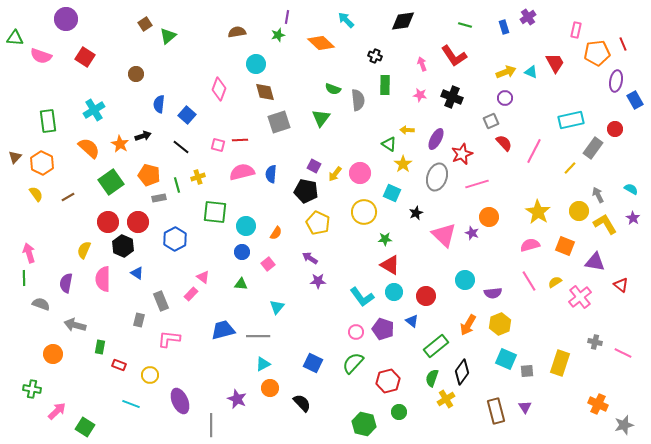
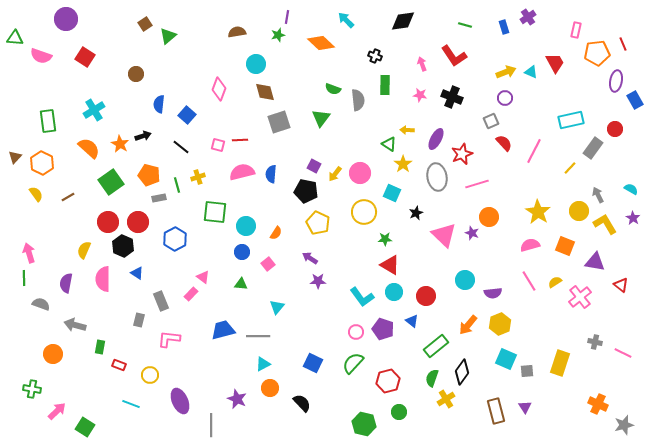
gray ellipse at (437, 177): rotated 28 degrees counterclockwise
orange arrow at (468, 325): rotated 10 degrees clockwise
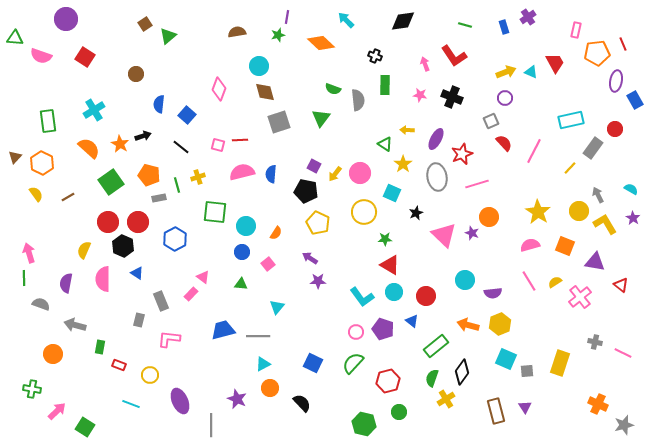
cyan circle at (256, 64): moved 3 px right, 2 px down
pink arrow at (422, 64): moved 3 px right
green triangle at (389, 144): moved 4 px left
orange arrow at (468, 325): rotated 65 degrees clockwise
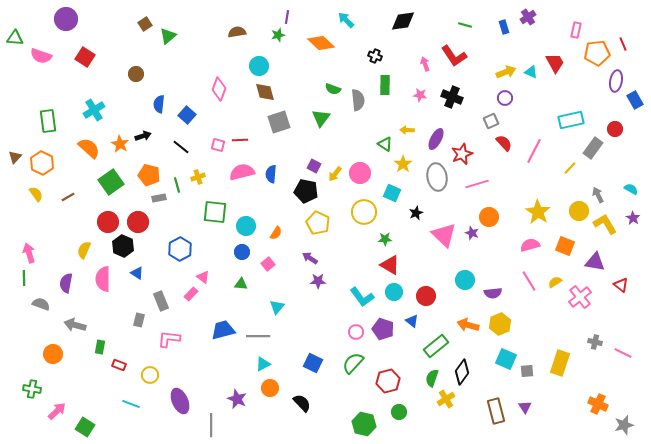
blue hexagon at (175, 239): moved 5 px right, 10 px down
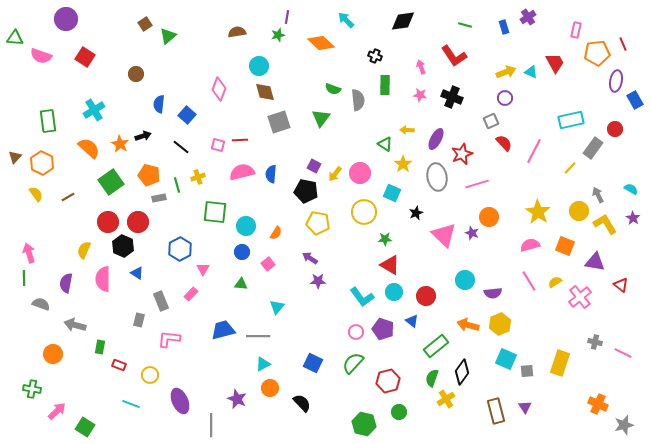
pink arrow at (425, 64): moved 4 px left, 3 px down
yellow pentagon at (318, 223): rotated 15 degrees counterclockwise
pink triangle at (203, 277): moved 8 px up; rotated 24 degrees clockwise
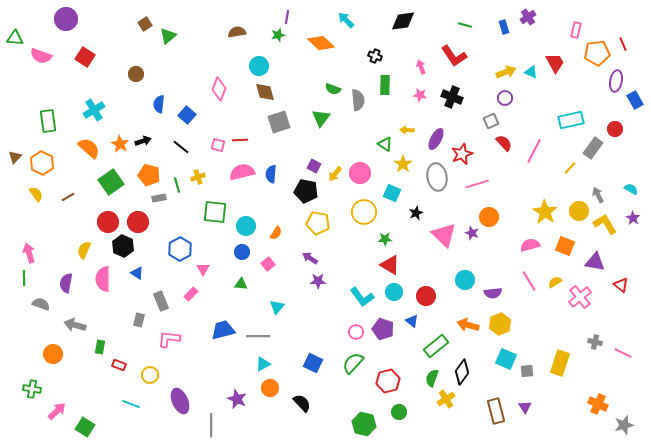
black arrow at (143, 136): moved 5 px down
yellow star at (538, 212): moved 7 px right
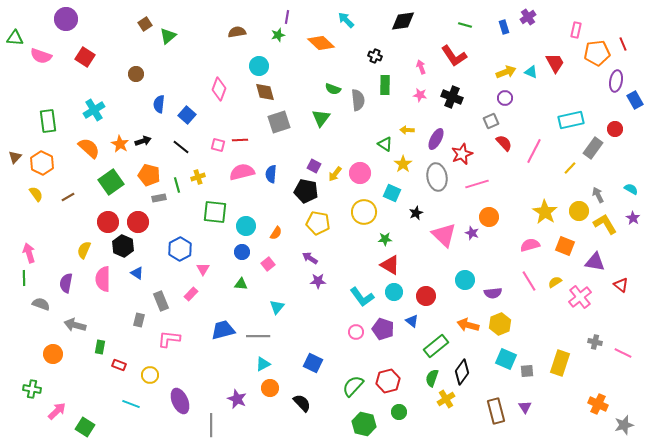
green semicircle at (353, 363): moved 23 px down
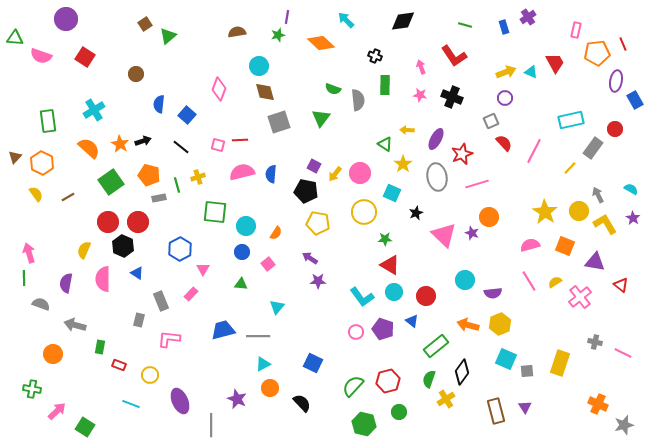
green semicircle at (432, 378): moved 3 px left, 1 px down
